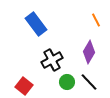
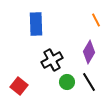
blue rectangle: rotated 35 degrees clockwise
black line: rotated 12 degrees clockwise
red square: moved 5 px left
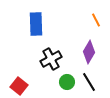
black cross: moved 1 px left, 1 px up
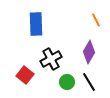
red square: moved 6 px right, 11 px up
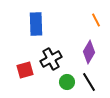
red square: moved 5 px up; rotated 36 degrees clockwise
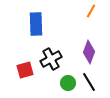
orange line: moved 5 px left, 9 px up; rotated 56 degrees clockwise
purple diamond: rotated 10 degrees counterclockwise
green circle: moved 1 px right, 1 px down
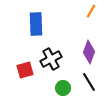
green circle: moved 5 px left, 5 px down
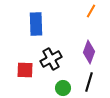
red square: rotated 18 degrees clockwise
black line: rotated 48 degrees clockwise
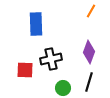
black cross: rotated 15 degrees clockwise
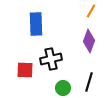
purple diamond: moved 11 px up
